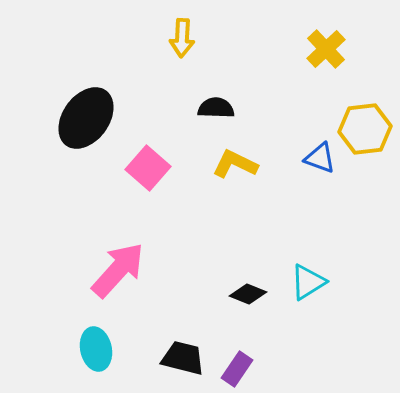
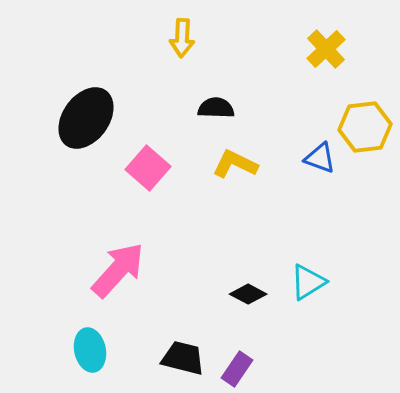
yellow hexagon: moved 2 px up
black diamond: rotated 6 degrees clockwise
cyan ellipse: moved 6 px left, 1 px down
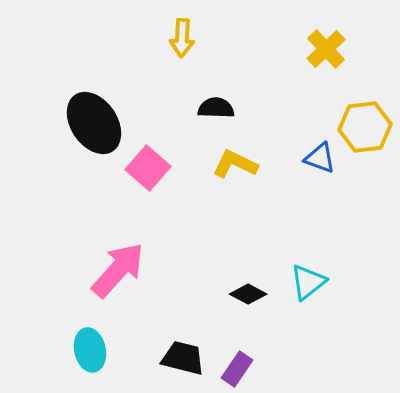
black ellipse: moved 8 px right, 5 px down; rotated 70 degrees counterclockwise
cyan triangle: rotated 6 degrees counterclockwise
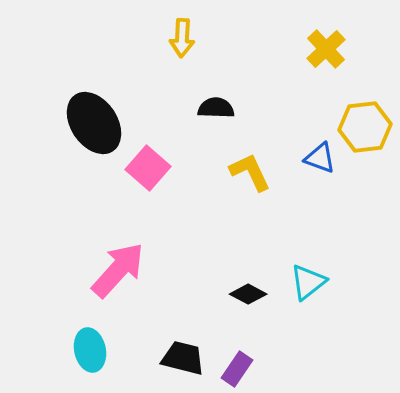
yellow L-shape: moved 15 px right, 8 px down; rotated 39 degrees clockwise
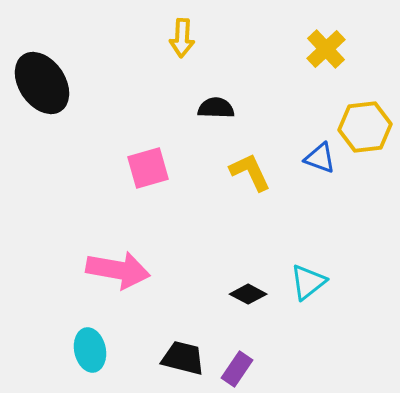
black ellipse: moved 52 px left, 40 px up
pink square: rotated 33 degrees clockwise
pink arrow: rotated 58 degrees clockwise
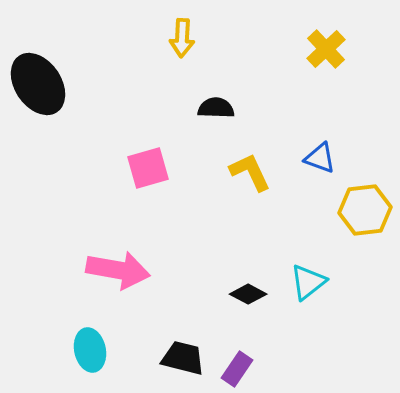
black ellipse: moved 4 px left, 1 px down
yellow hexagon: moved 83 px down
